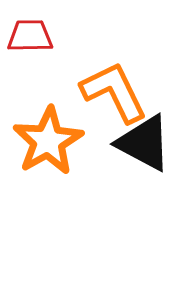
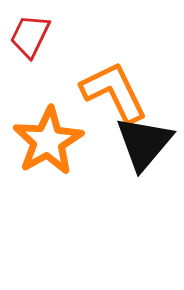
red trapezoid: rotated 63 degrees counterclockwise
black triangle: rotated 42 degrees clockwise
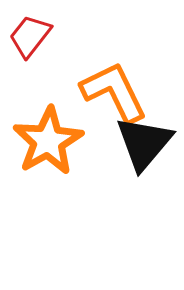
red trapezoid: rotated 12 degrees clockwise
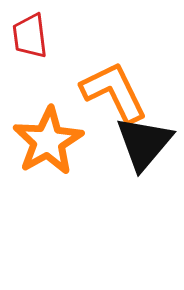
red trapezoid: rotated 45 degrees counterclockwise
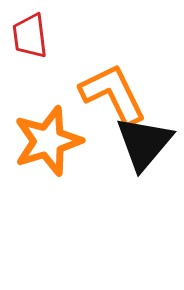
orange L-shape: moved 1 px left, 2 px down
orange star: rotated 12 degrees clockwise
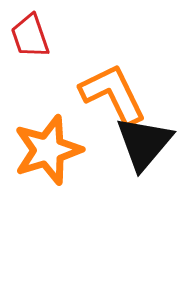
red trapezoid: rotated 12 degrees counterclockwise
orange star: moved 9 px down
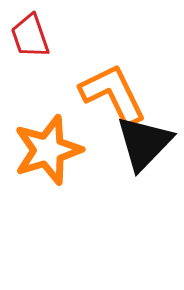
black triangle: rotated 4 degrees clockwise
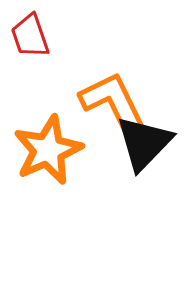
orange L-shape: moved 8 px down
orange star: rotated 6 degrees counterclockwise
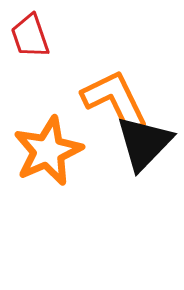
orange L-shape: moved 2 px right, 2 px up
orange star: moved 1 px down
